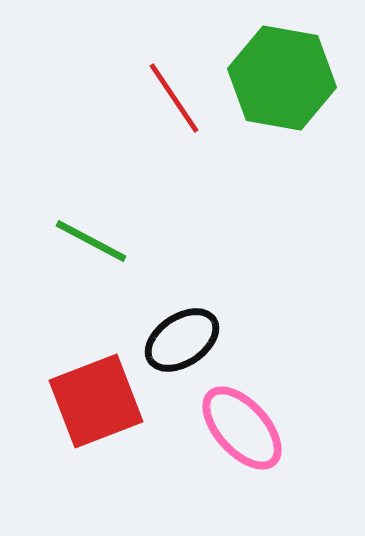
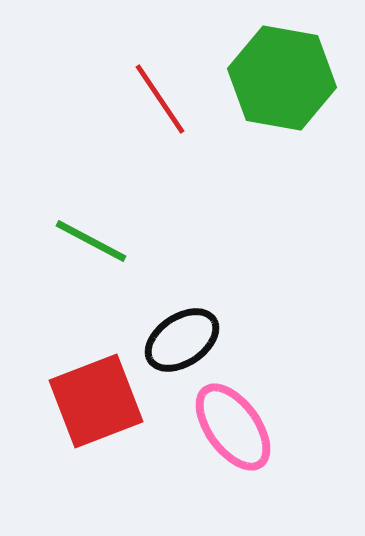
red line: moved 14 px left, 1 px down
pink ellipse: moved 9 px left, 1 px up; rotated 6 degrees clockwise
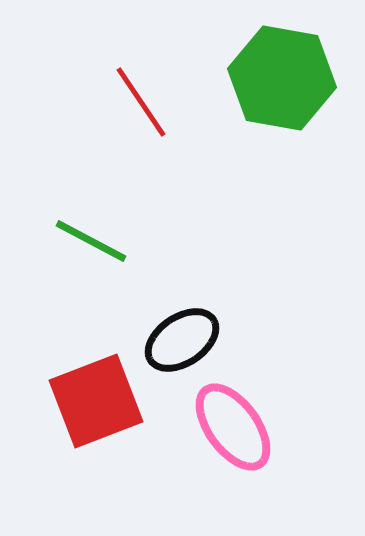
red line: moved 19 px left, 3 px down
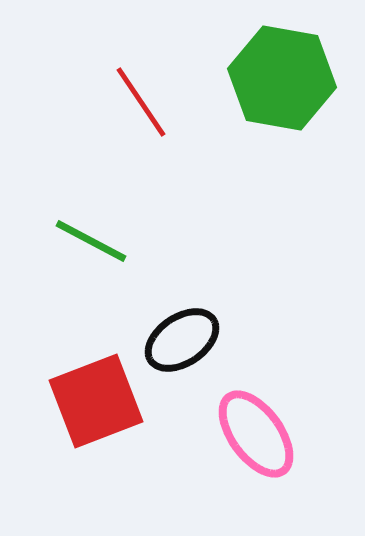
pink ellipse: moved 23 px right, 7 px down
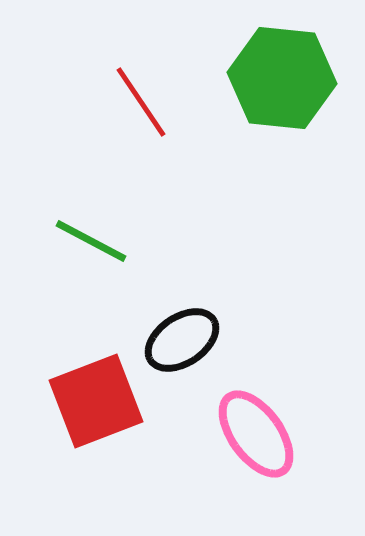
green hexagon: rotated 4 degrees counterclockwise
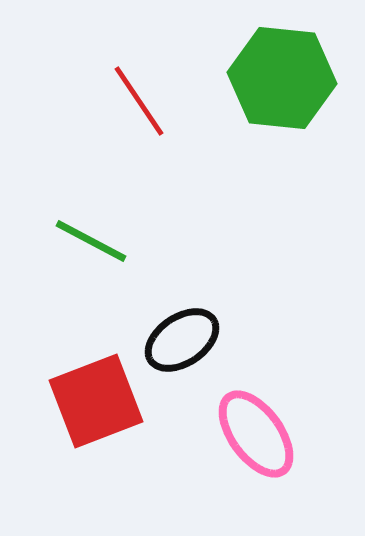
red line: moved 2 px left, 1 px up
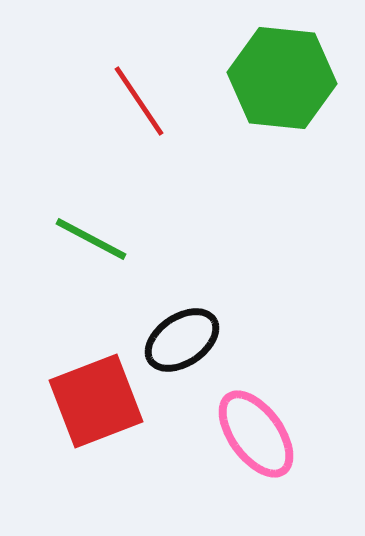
green line: moved 2 px up
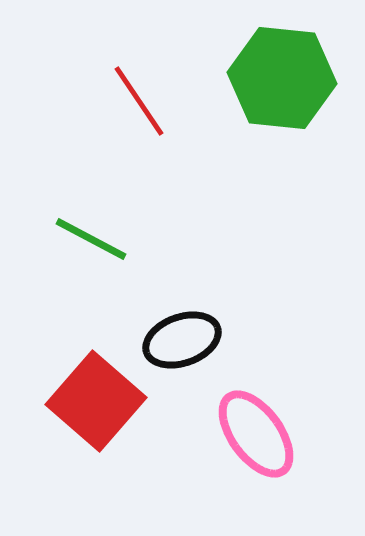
black ellipse: rotated 14 degrees clockwise
red square: rotated 28 degrees counterclockwise
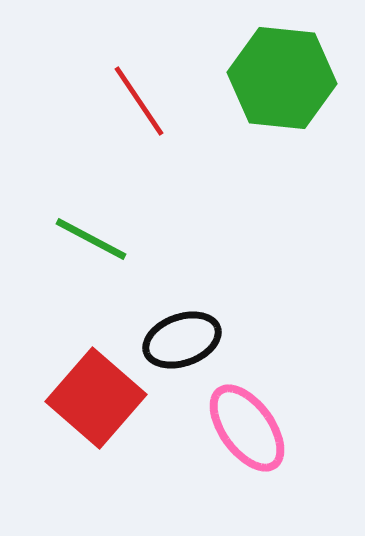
red square: moved 3 px up
pink ellipse: moved 9 px left, 6 px up
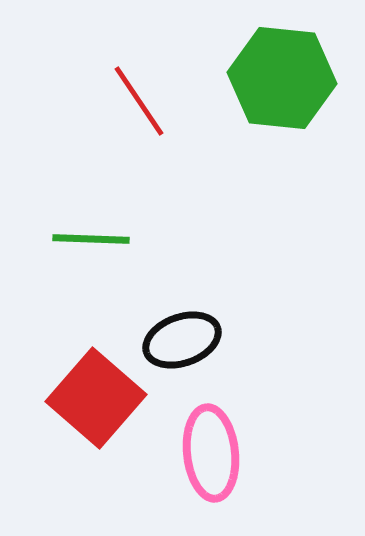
green line: rotated 26 degrees counterclockwise
pink ellipse: moved 36 px left, 25 px down; rotated 30 degrees clockwise
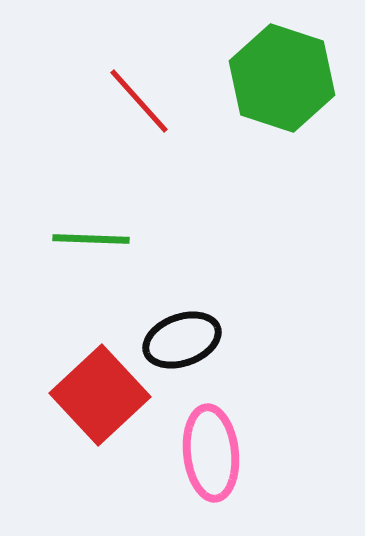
green hexagon: rotated 12 degrees clockwise
red line: rotated 8 degrees counterclockwise
red square: moved 4 px right, 3 px up; rotated 6 degrees clockwise
